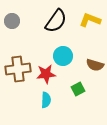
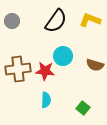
red star: moved 1 px left, 3 px up; rotated 12 degrees clockwise
green square: moved 5 px right, 19 px down; rotated 24 degrees counterclockwise
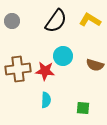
yellow L-shape: rotated 10 degrees clockwise
green square: rotated 32 degrees counterclockwise
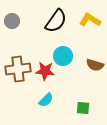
cyan semicircle: rotated 42 degrees clockwise
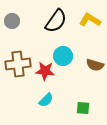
brown cross: moved 5 px up
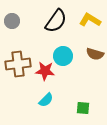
brown semicircle: moved 11 px up
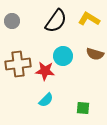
yellow L-shape: moved 1 px left, 1 px up
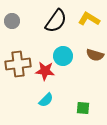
brown semicircle: moved 1 px down
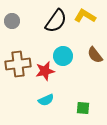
yellow L-shape: moved 4 px left, 3 px up
brown semicircle: rotated 36 degrees clockwise
red star: rotated 18 degrees counterclockwise
cyan semicircle: rotated 21 degrees clockwise
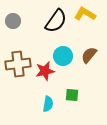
yellow L-shape: moved 2 px up
gray circle: moved 1 px right
brown semicircle: moved 6 px left; rotated 78 degrees clockwise
cyan semicircle: moved 2 px right, 4 px down; rotated 56 degrees counterclockwise
green square: moved 11 px left, 13 px up
